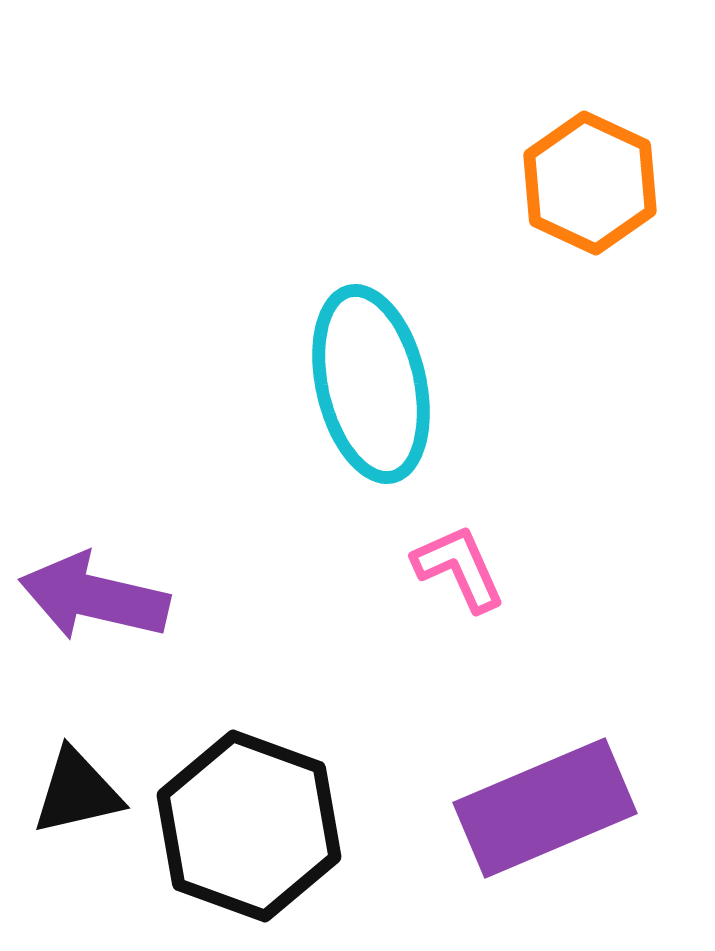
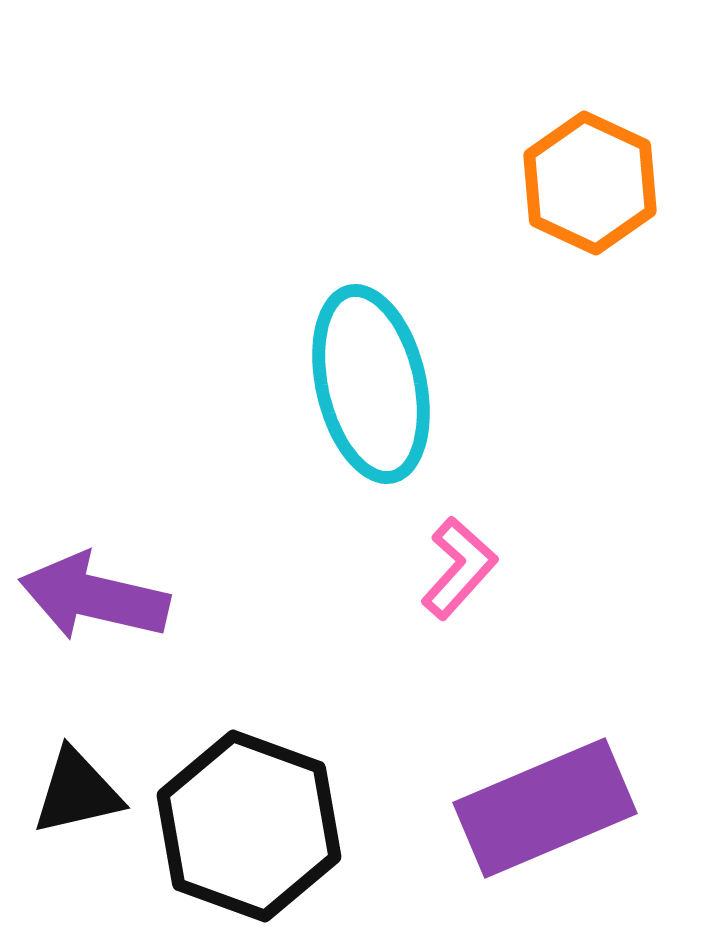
pink L-shape: rotated 66 degrees clockwise
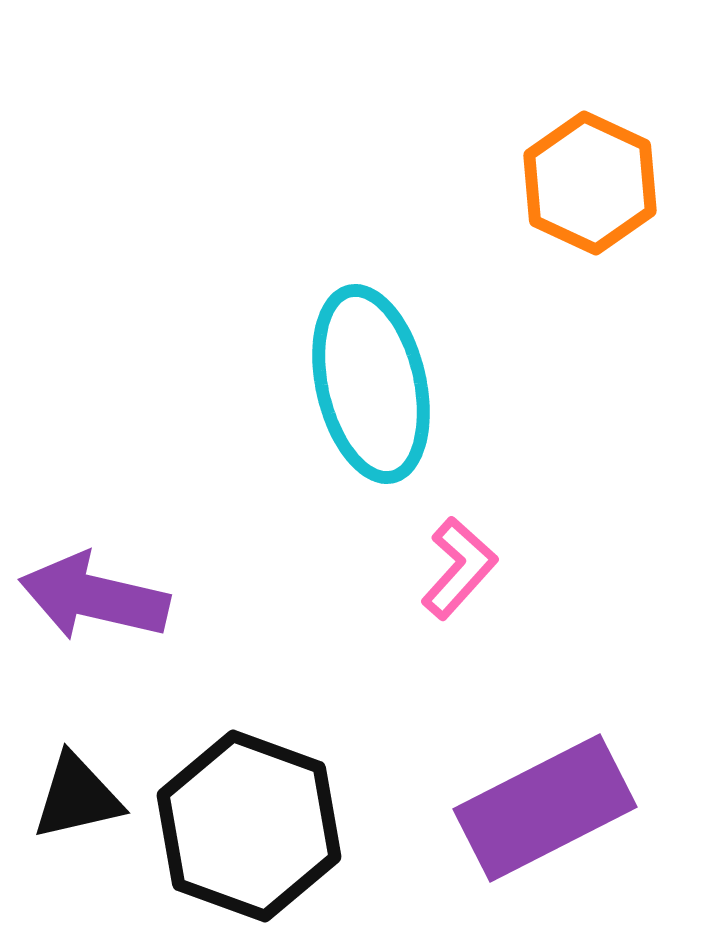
black triangle: moved 5 px down
purple rectangle: rotated 4 degrees counterclockwise
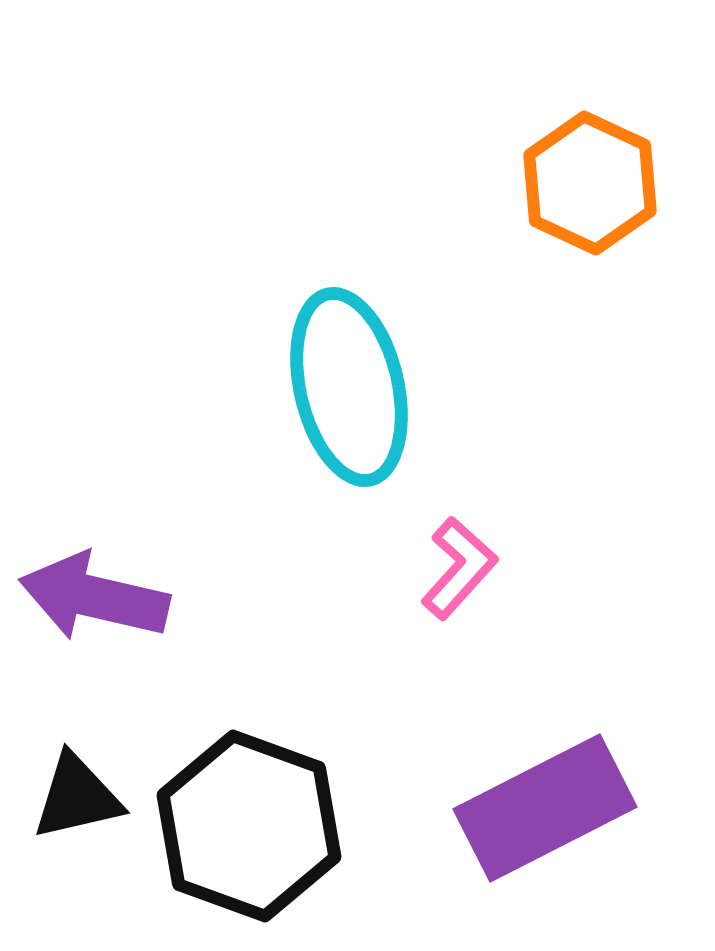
cyan ellipse: moved 22 px left, 3 px down
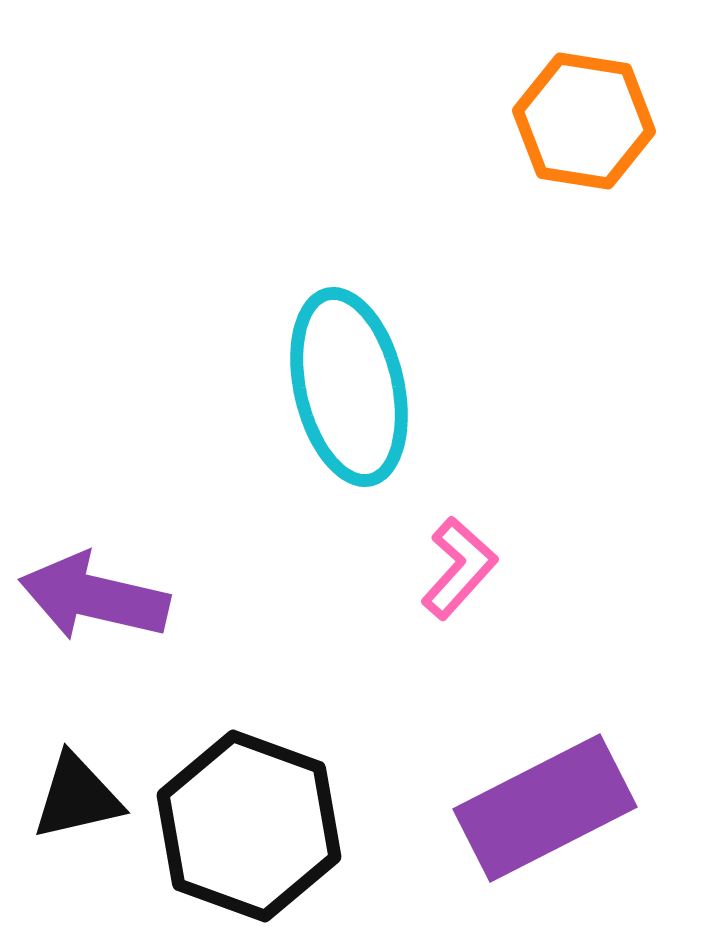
orange hexagon: moved 6 px left, 62 px up; rotated 16 degrees counterclockwise
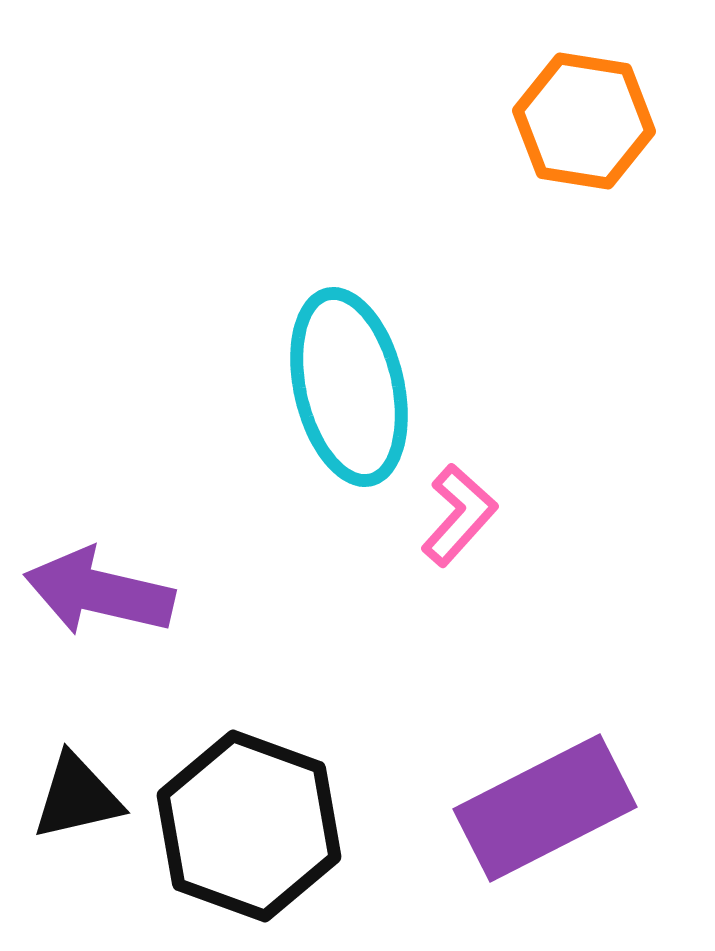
pink L-shape: moved 53 px up
purple arrow: moved 5 px right, 5 px up
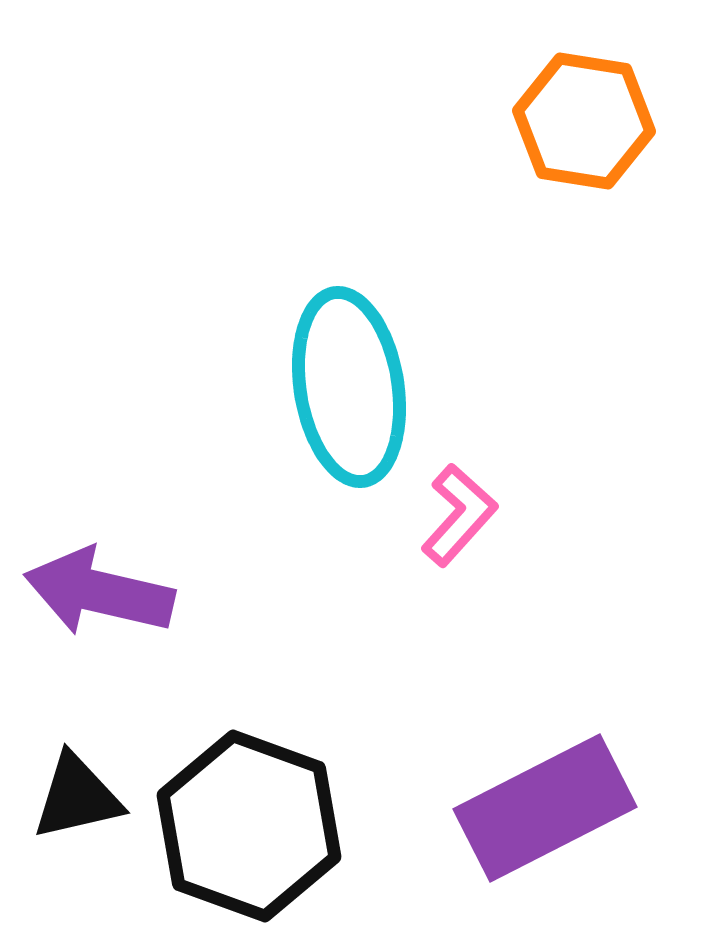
cyan ellipse: rotated 4 degrees clockwise
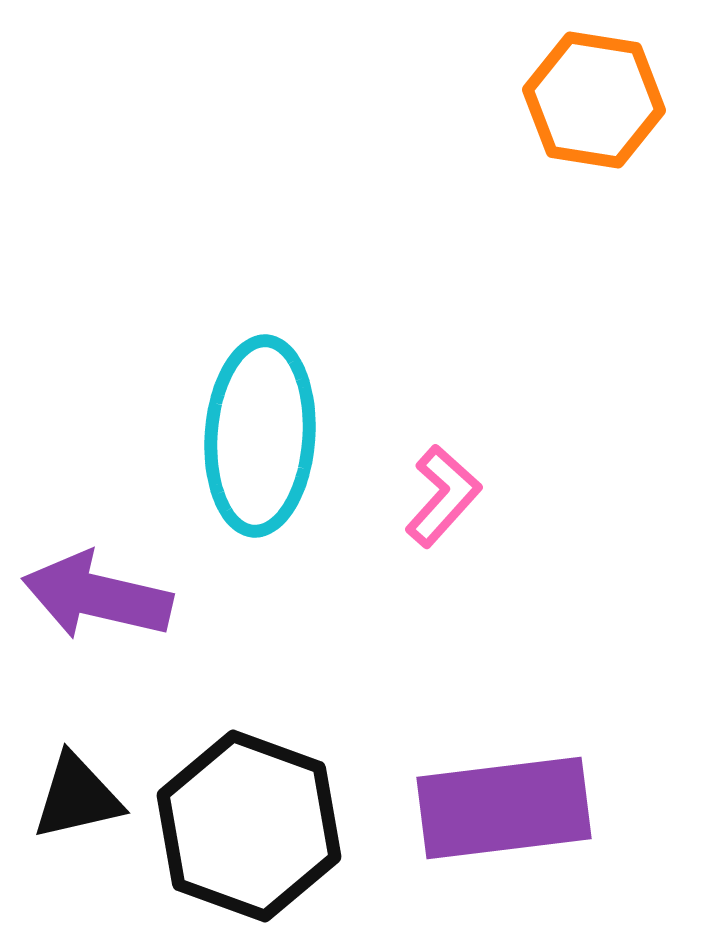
orange hexagon: moved 10 px right, 21 px up
cyan ellipse: moved 89 px left, 49 px down; rotated 13 degrees clockwise
pink L-shape: moved 16 px left, 19 px up
purple arrow: moved 2 px left, 4 px down
purple rectangle: moved 41 px left; rotated 20 degrees clockwise
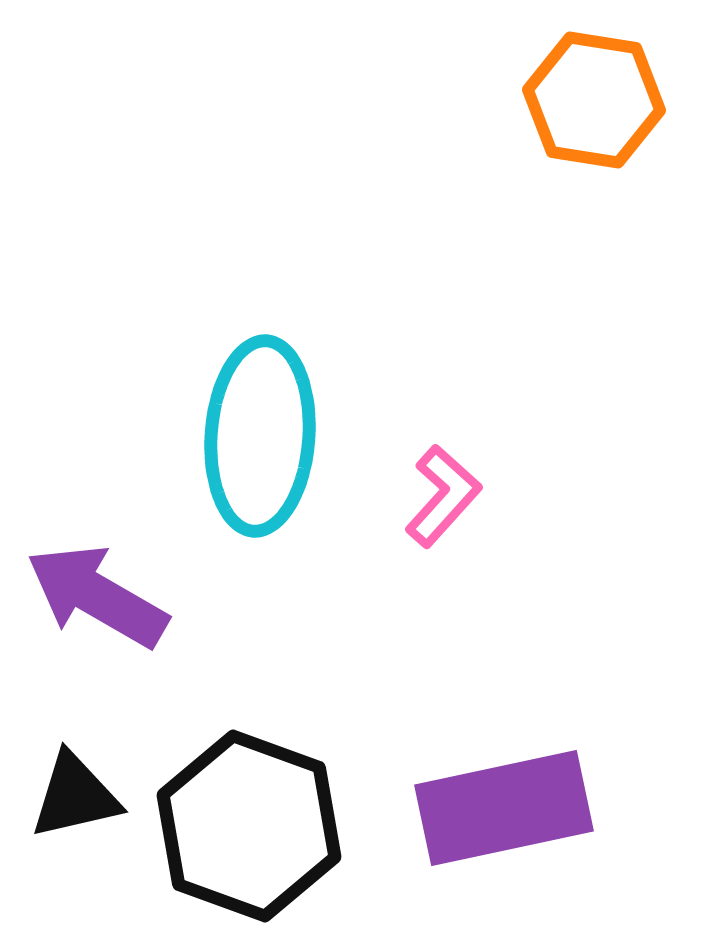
purple arrow: rotated 17 degrees clockwise
black triangle: moved 2 px left, 1 px up
purple rectangle: rotated 5 degrees counterclockwise
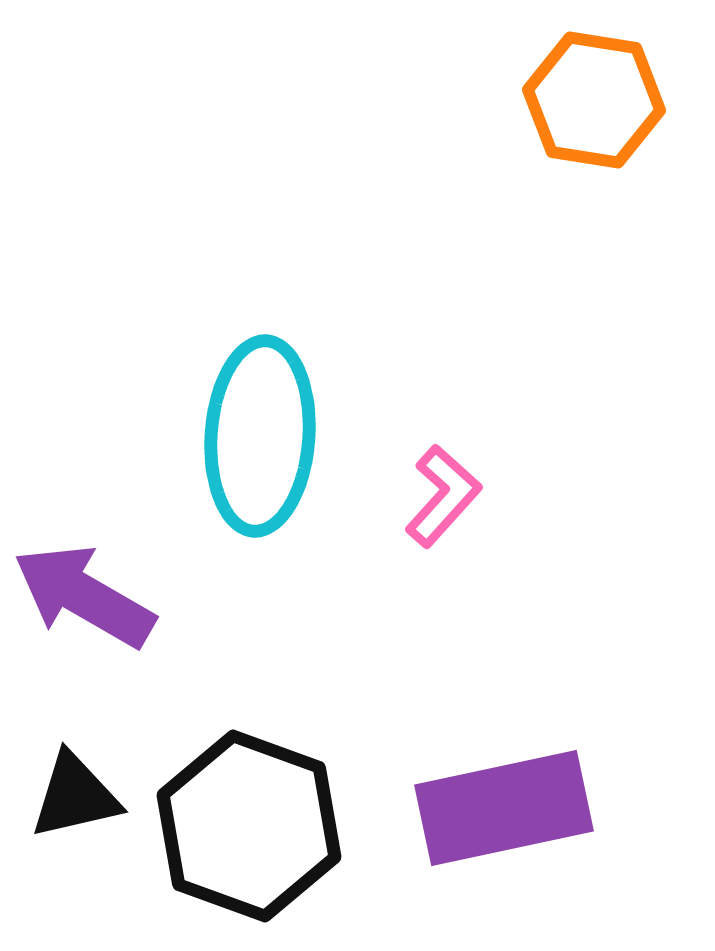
purple arrow: moved 13 px left
